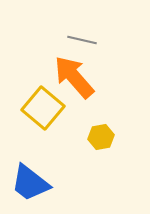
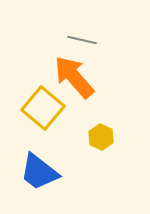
yellow hexagon: rotated 25 degrees counterclockwise
blue trapezoid: moved 9 px right, 11 px up
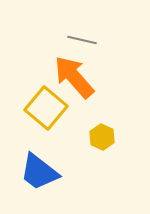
yellow square: moved 3 px right
yellow hexagon: moved 1 px right
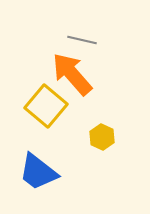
orange arrow: moved 2 px left, 3 px up
yellow square: moved 2 px up
blue trapezoid: moved 1 px left
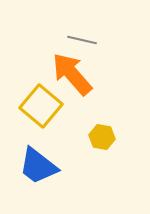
yellow square: moved 5 px left
yellow hexagon: rotated 15 degrees counterclockwise
blue trapezoid: moved 6 px up
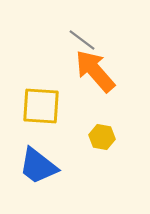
gray line: rotated 24 degrees clockwise
orange arrow: moved 23 px right, 3 px up
yellow square: rotated 36 degrees counterclockwise
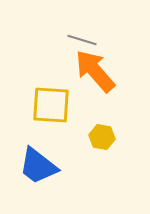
gray line: rotated 20 degrees counterclockwise
yellow square: moved 10 px right, 1 px up
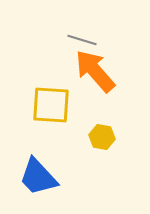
blue trapezoid: moved 11 px down; rotated 9 degrees clockwise
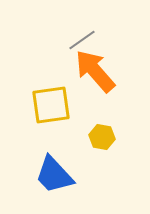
gray line: rotated 52 degrees counterclockwise
yellow square: rotated 12 degrees counterclockwise
blue trapezoid: moved 16 px right, 2 px up
